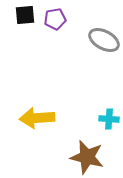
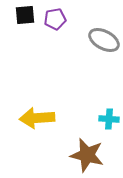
brown star: moved 2 px up
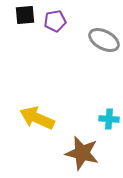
purple pentagon: moved 2 px down
yellow arrow: rotated 28 degrees clockwise
brown star: moved 5 px left, 2 px up
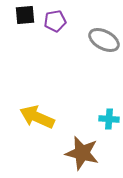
yellow arrow: moved 1 px up
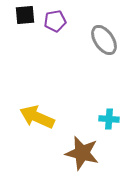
gray ellipse: rotated 28 degrees clockwise
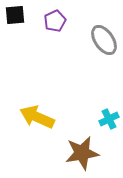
black square: moved 10 px left
purple pentagon: rotated 15 degrees counterclockwise
cyan cross: rotated 30 degrees counterclockwise
brown star: rotated 24 degrees counterclockwise
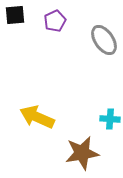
cyan cross: moved 1 px right; rotated 30 degrees clockwise
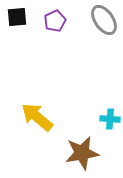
black square: moved 2 px right, 2 px down
gray ellipse: moved 20 px up
yellow arrow: rotated 16 degrees clockwise
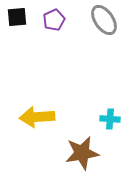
purple pentagon: moved 1 px left, 1 px up
yellow arrow: rotated 44 degrees counterclockwise
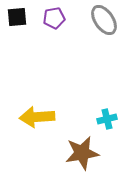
purple pentagon: moved 2 px up; rotated 15 degrees clockwise
cyan cross: moved 3 px left; rotated 18 degrees counterclockwise
